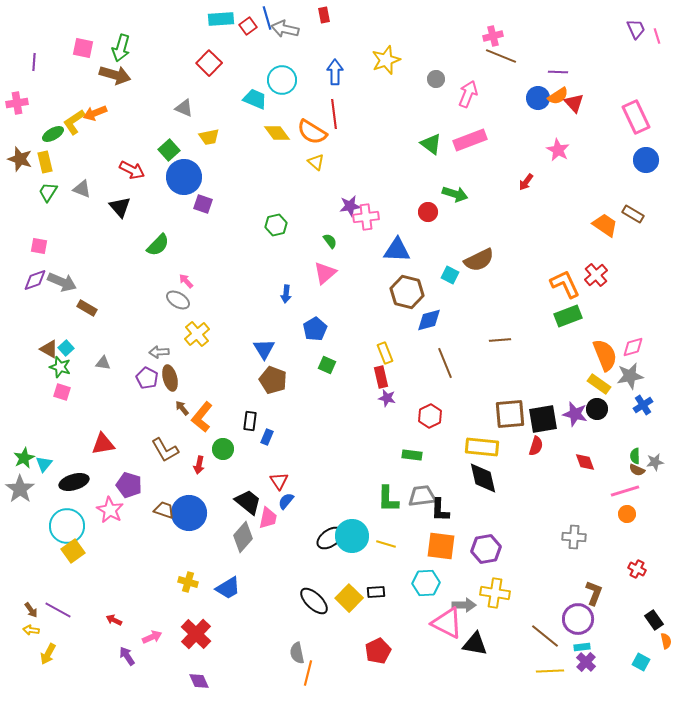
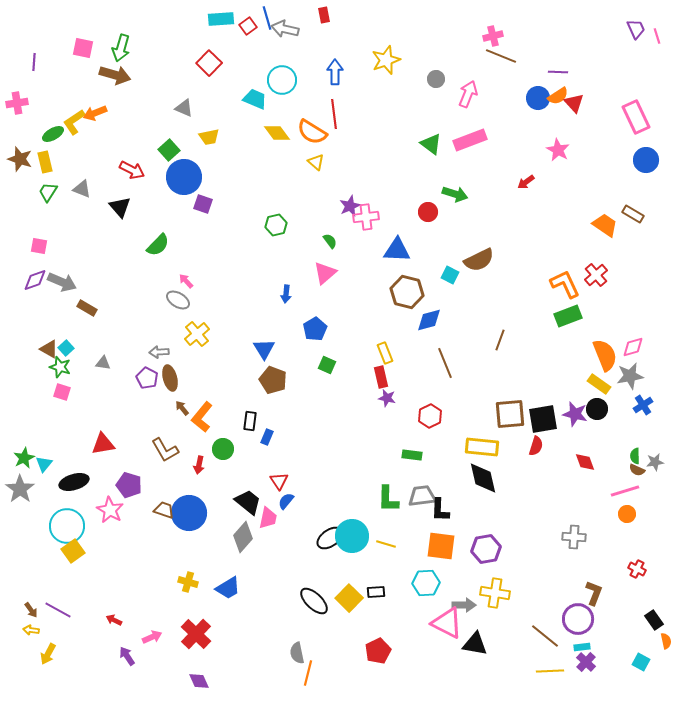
red arrow at (526, 182): rotated 18 degrees clockwise
purple star at (350, 206): rotated 15 degrees counterclockwise
brown line at (500, 340): rotated 65 degrees counterclockwise
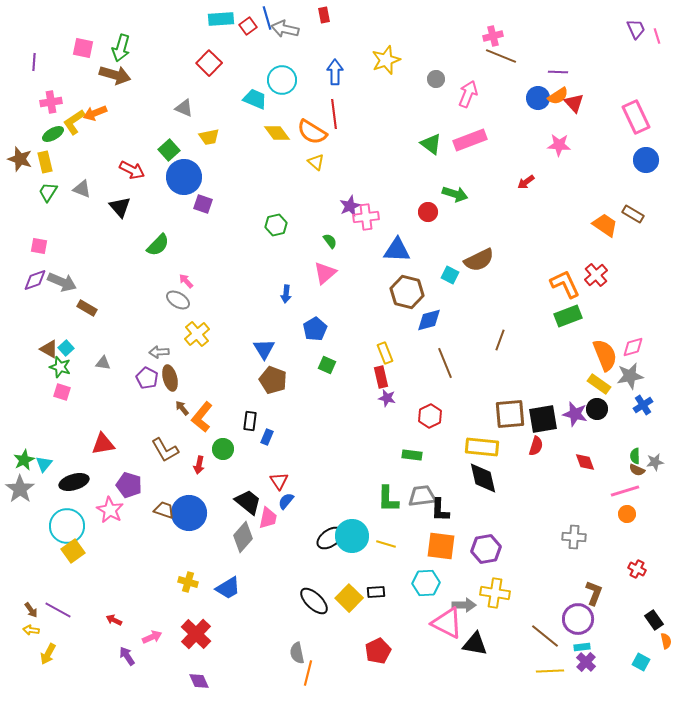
pink cross at (17, 103): moved 34 px right, 1 px up
pink star at (558, 150): moved 1 px right, 5 px up; rotated 25 degrees counterclockwise
green star at (24, 458): moved 2 px down
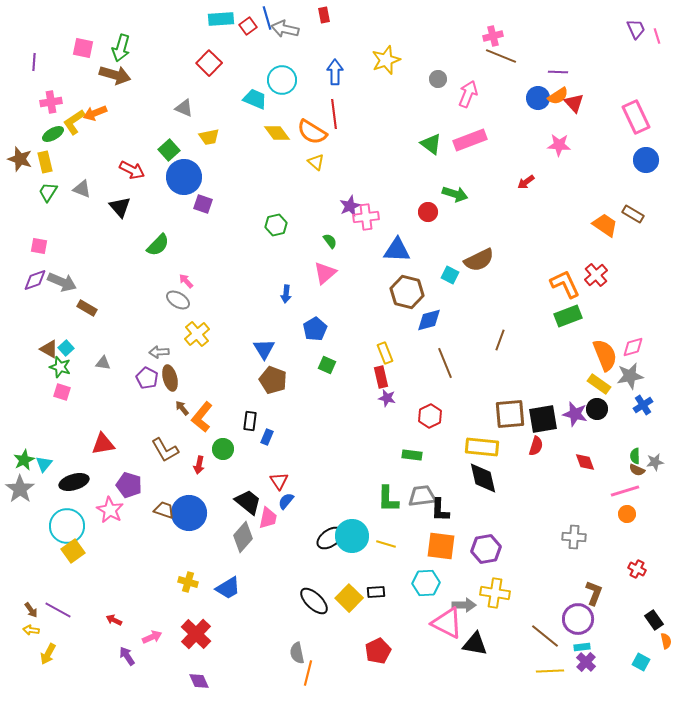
gray circle at (436, 79): moved 2 px right
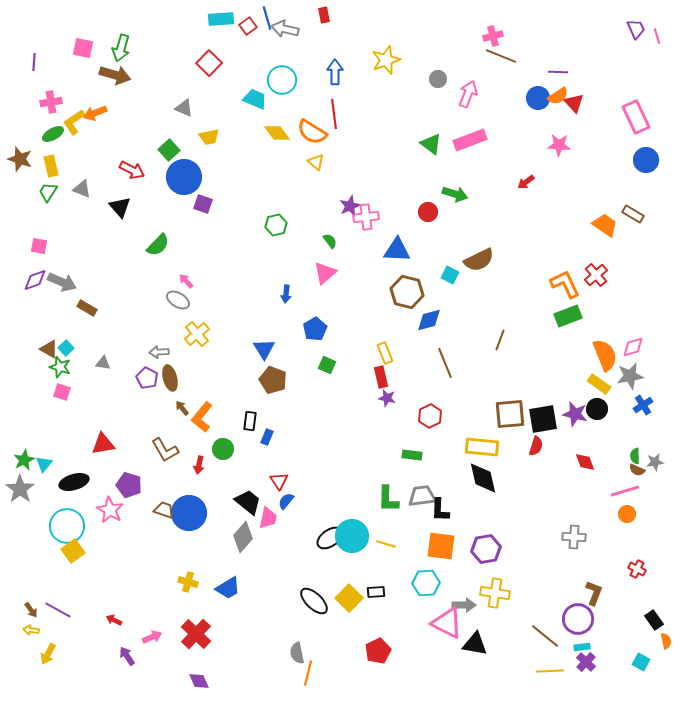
yellow rectangle at (45, 162): moved 6 px right, 4 px down
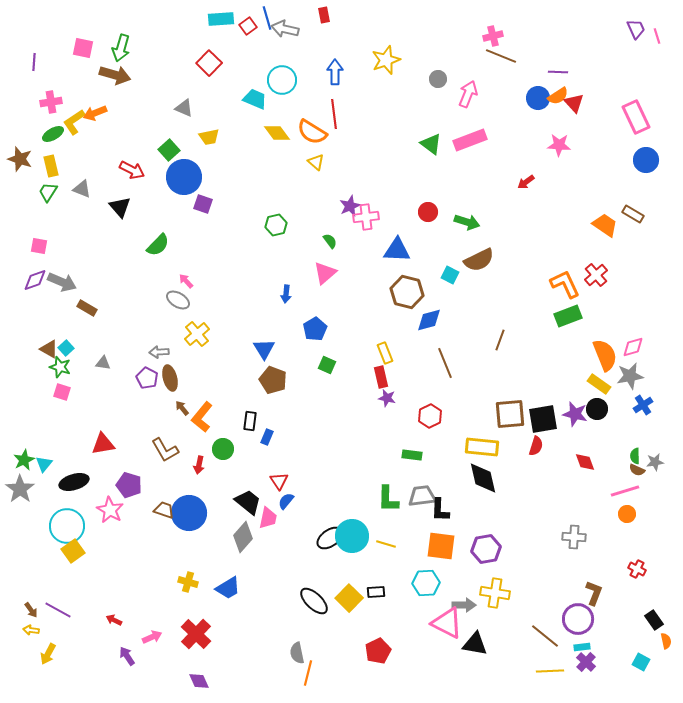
green arrow at (455, 194): moved 12 px right, 28 px down
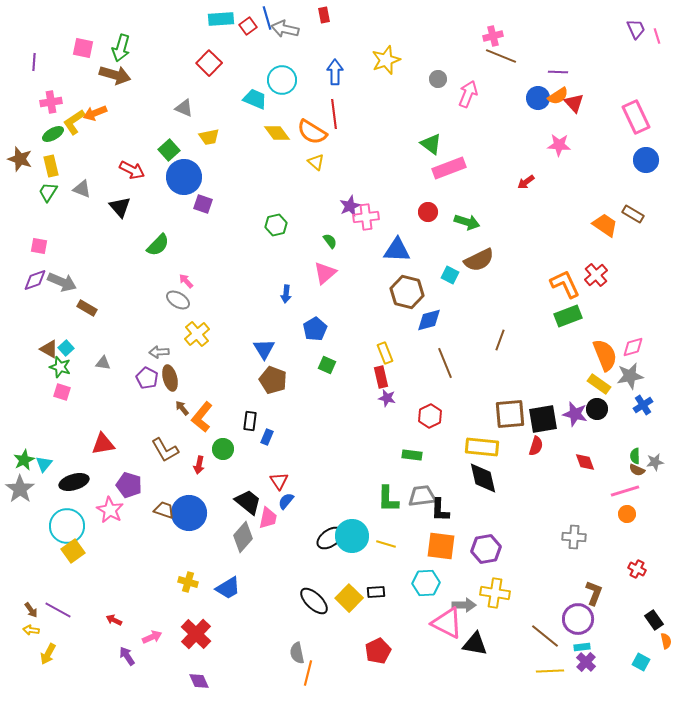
pink rectangle at (470, 140): moved 21 px left, 28 px down
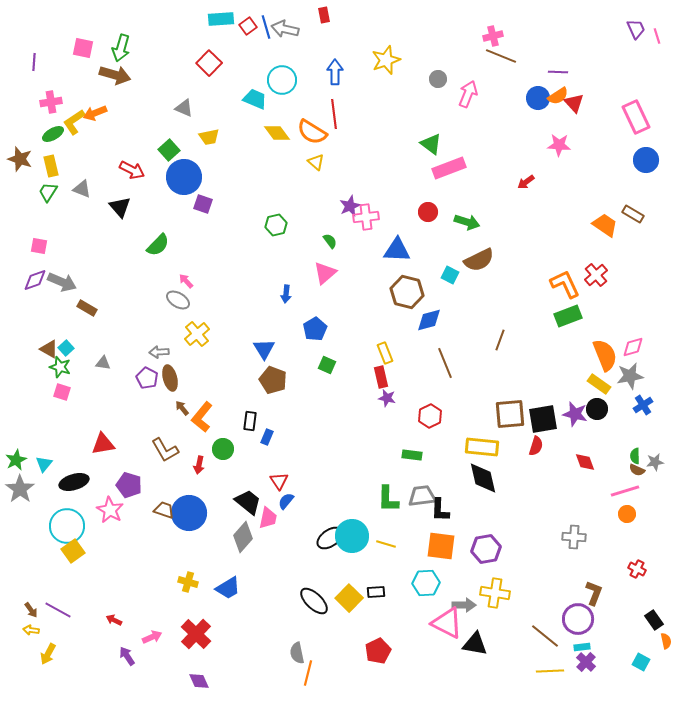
blue line at (267, 18): moved 1 px left, 9 px down
green star at (24, 460): moved 8 px left
